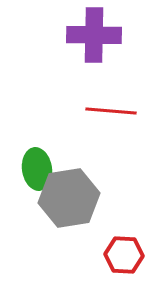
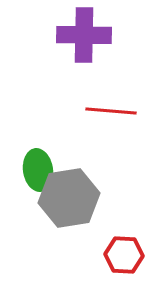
purple cross: moved 10 px left
green ellipse: moved 1 px right, 1 px down
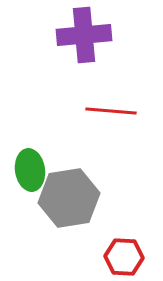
purple cross: rotated 6 degrees counterclockwise
green ellipse: moved 8 px left
red hexagon: moved 2 px down
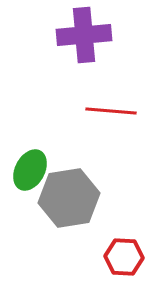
green ellipse: rotated 36 degrees clockwise
